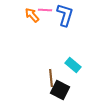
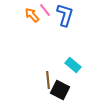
pink line: rotated 48 degrees clockwise
brown line: moved 3 px left, 2 px down
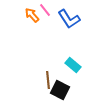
blue L-shape: moved 4 px right, 4 px down; rotated 130 degrees clockwise
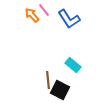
pink line: moved 1 px left
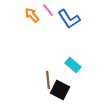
pink line: moved 4 px right
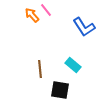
pink line: moved 2 px left
blue L-shape: moved 15 px right, 8 px down
brown line: moved 8 px left, 11 px up
black square: rotated 18 degrees counterclockwise
